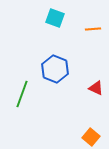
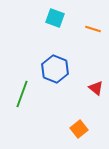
orange line: rotated 21 degrees clockwise
red triangle: rotated 14 degrees clockwise
orange square: moved 12 px left, 8 px up; rotated 12 degrees clockwise
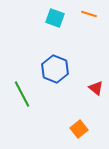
orange line: moved 4 px left, 15 px up
green line: rotated 48 degrees counterclockwise
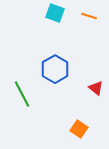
orange line: moved 2 px down
cyan square: moved 5 px up
blue hexagon: rotated 8 degrees clockwise
orange square: rotated 18 degrees counterclockwise
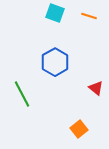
blue hexagon: moved 7 px up
orange square: rotated 18 degrees clockwise
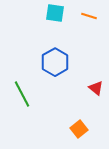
cyan square: rotated 12 degrees counterclockwise
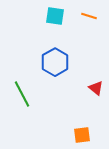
cyan square: moved 3 px down
orange square: moved 3 px right, 6 px down; rotated 30 degrees clockwise
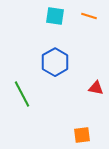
red triangle: rotated 28 degrees counterclockwise
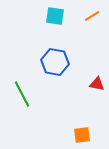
orange line: moved 3 px right; rotated 49 degrees counterclockwise
blue hexagon: rotated 20 degrees counterclockwise
red triangle: moved 1 px right, 4 px up
